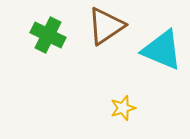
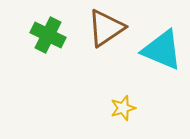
brown triangle: moved 2 px down
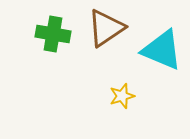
green cross: moved 5 px right, 1 px up; rotated 16 degrees counterclockwise
yellow star: moved 1 px left, 12 px up
